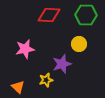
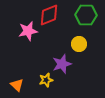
red diamond: rotated 25 degrees counterclockwise
pink star: moved 3 px right, 18 px up
orange triangle: moved 1 px left, 2 px up
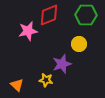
yellow star: rotated 24 degrees clockwise
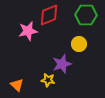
yellow star: moved 2 px right
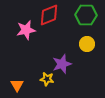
pink star: moved 2 px left, 1 px up
yellow circle: moved 8 px right
yellow star: moved 1 px left, 1 px up
orange triangle: rotated 16 degrees clockwise
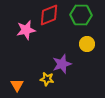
green hexagon: moved 5 px left
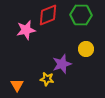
red diamond: moved 1 px left
yellow circle: moved 1 px left, 5 px down
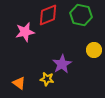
green hexagon: rotated 10 degrees clockwise
pink star: moved 1 px left, 2 px down
yellow circle: moved 8 px right, 1 px down
purple star: rotated 12 degrees counterclockwise
orange triangle: moved 2 px right, 2 px up; rotated 24 degrees counterclockwise
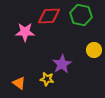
red diamond: moved 1 px right, 1 px down; rotated 20 degrees clockwise
pink star: rotated 12 degrees clockwise
